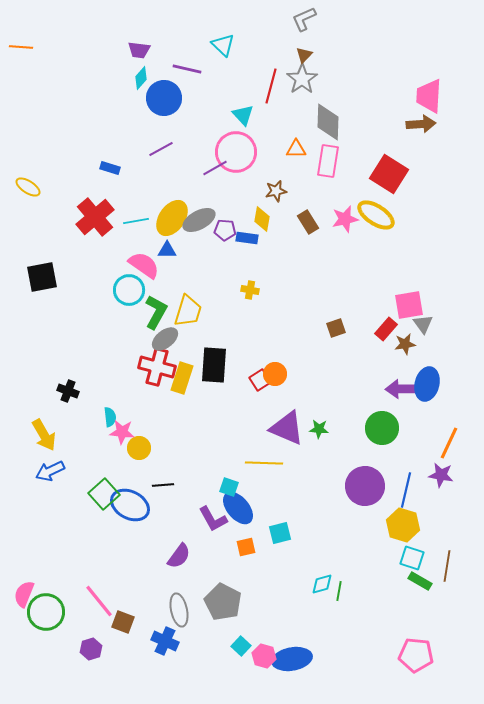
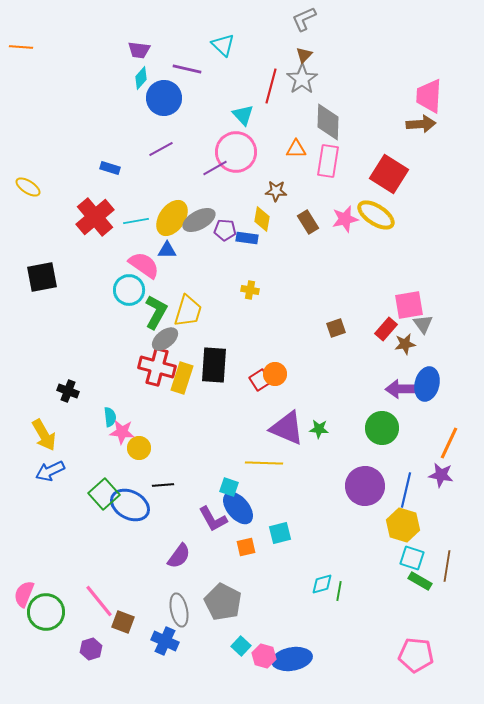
brown star at (276, 191): rotated 15 degrees clockwise
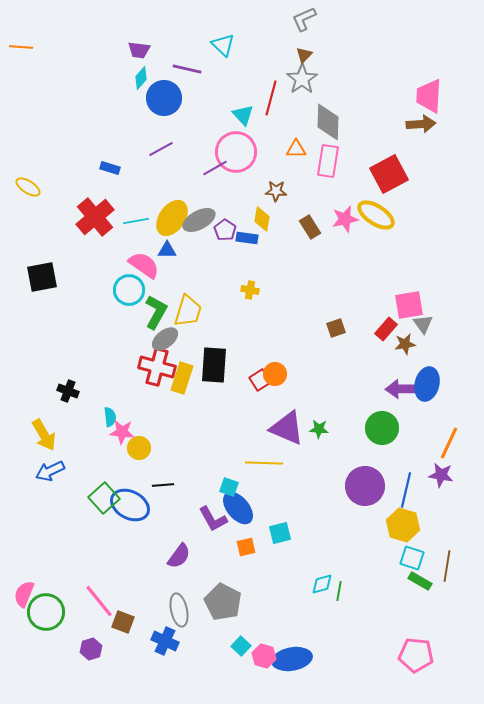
red line at (271, 86): moved 12 px down
red square at (389, 174): rotated 30 degrees clockwise
brown rectangle at (308, 222): moved 2 px right, 5 px down
purple pentagon at (225, 230): rotated 30 degrees clockwise
green square at (104, 494): moved 4 px down
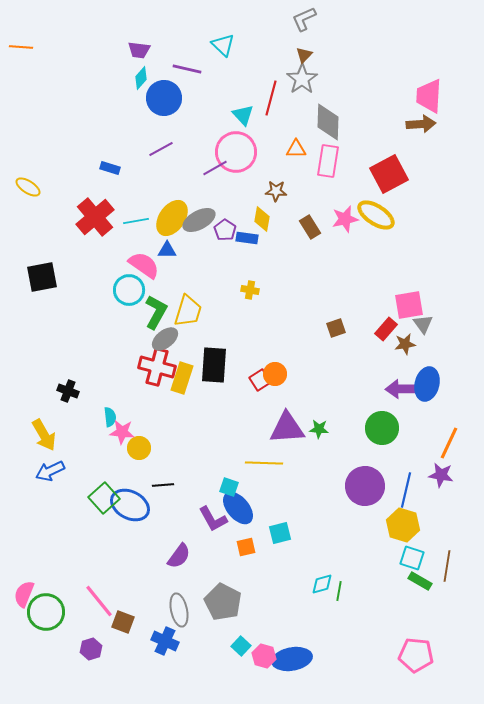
purple triangle at (287, 428): rotated 27 degrees counterclockwise
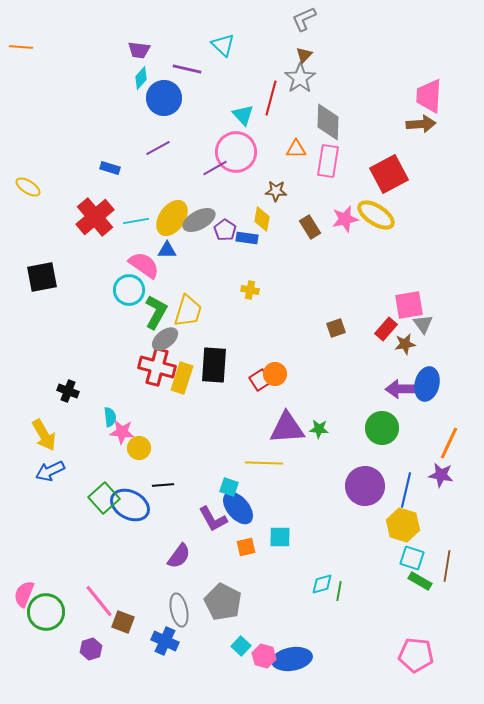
gray star at (302, 79): moved 2 px left, 1 px up
purple line at (161, 149): moved 3 px left, 1 px up
cyan square at (280, 533): moved 4 px down; rotated 15 degrees clockwise
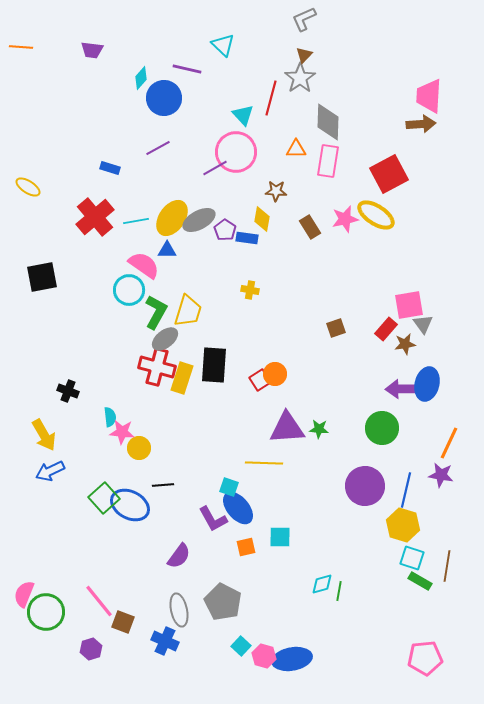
purple trapezoid at (139, 50): moved 47 px left
pink pentagon at (416, 655): moved 9 px right, 3 px down; rotated 12 degrees counterclockwise
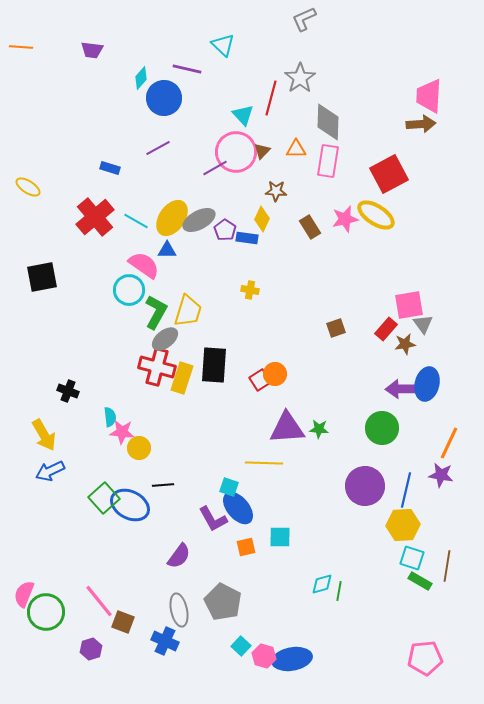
brown triangle at (304, 55): moved 42 px left, 96 px down
yellow diamond at (262, 219): rotated 15 degrees clockwise
cyan line at (136, 221): rotated 40 degrees clockwise
yellow hexagon at (403, 525): rotated 20 degrees counterclockwise
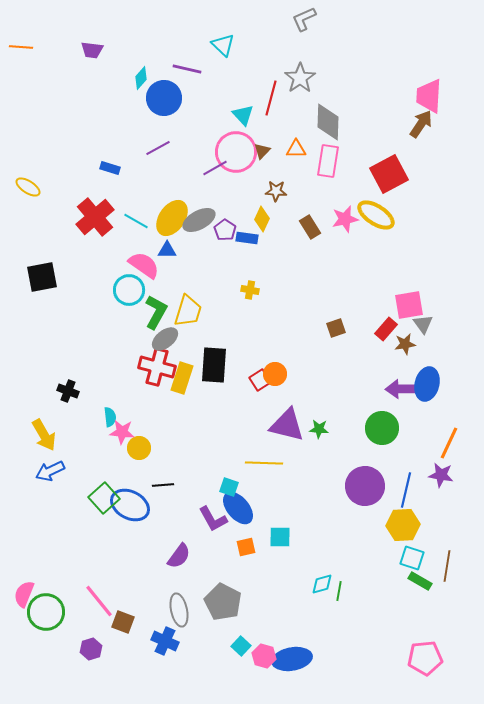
brown arrow at (421, 124): rotated 52 degrees counterclockwise
purple triangle at (287, 428): moved 3 px up; rotated 18 degrees clockwise
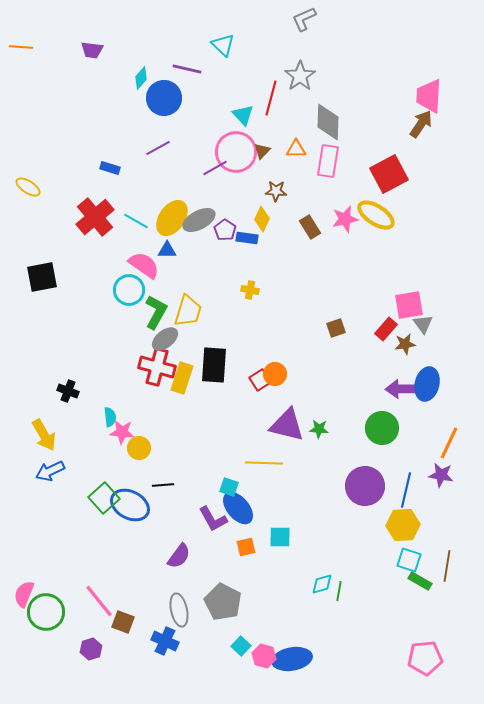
gray star at (300, 78): moved 2 px up
cyan square at (412, 558): moved 3 px left, 2 px down
